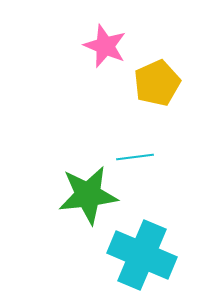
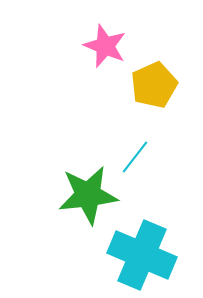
yellow pentagon: moved 3 px left, 2 px down
cyan line: rotated 45 degrees counterclockwise
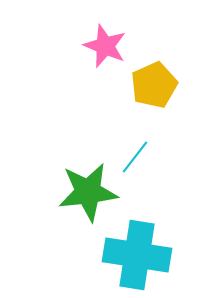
green star: moved 3 px up
cyan cross: moved 5 px left; rotated 14 degrees counterclockwise
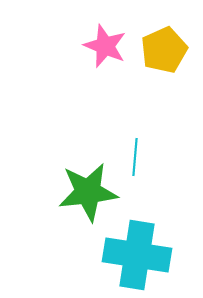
yellow pentagon: moved 10 px right, 35 px up
cyan line: rotated 33 degrees counterclockwise
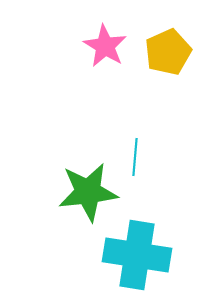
pink star: rotated 9 degrees clockwise
yellow pentagon: moved 4 px right, 2 px down
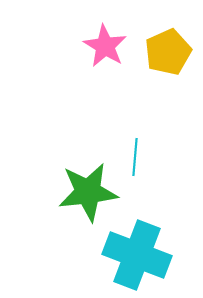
cyan cross: rotated 12 degrees clockwise
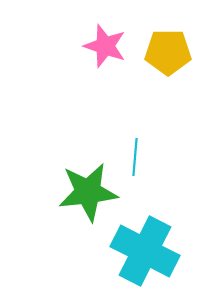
pink star: rotated 12 degrees counterclockwise
yellow pentagon: rotated 24 degrees clockwise
cyan cross: moved 8 px right, 4 px up; rotated 6 degrees clockwise
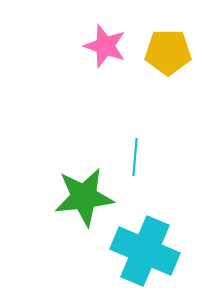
green star: moved 4 px left, 5 px down
cyan cross: rotated 4 degrees counterclockwise
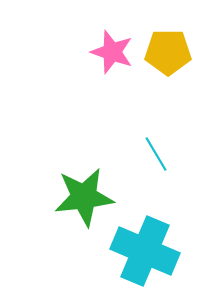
pink star: moved 7 px right, 6 px down
cyan line: moved 21 px right, 3 px up; rotated 36 degrees counterclockwise
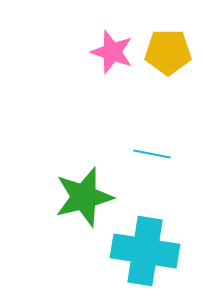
cyan line: moved 4 px left; rotated 48 degrees counterclockwise
green star: rotated 8 degrees counterclockwise
cyan cross: rotated 14 degrees counterclockwise
